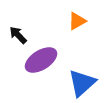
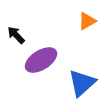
orange triangle: moved 10 px right
black arrow: moved 2 px left
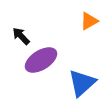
orange triangle: moved 2 px right
black arrow: moved 5 px right, 1 px down
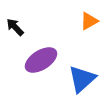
black arrow: moved 6 px left, 9 px up
blue triangle: moved 4 px up
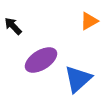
black arrow: moved 2 px left, 1 px up
blue triangle: moved 4 px left
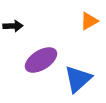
black arrow: rotated 132 degrees clockwise
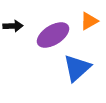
purple ellipse: moved 12 px right, 25 px up
blue triangle: moved 1 px left, 11 px up
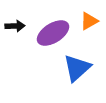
black arrow: moved 2 px right
purple ellipse: moved 2 px up
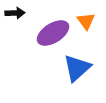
orange triangle: moved 3 px left; rotated 36 degrees counterclockwise
black arrow: moved 13 px up
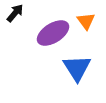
black arrow: rotated 48 degrees counterclockwise
blue triangle: rotated 20 degrees counterclockwise
